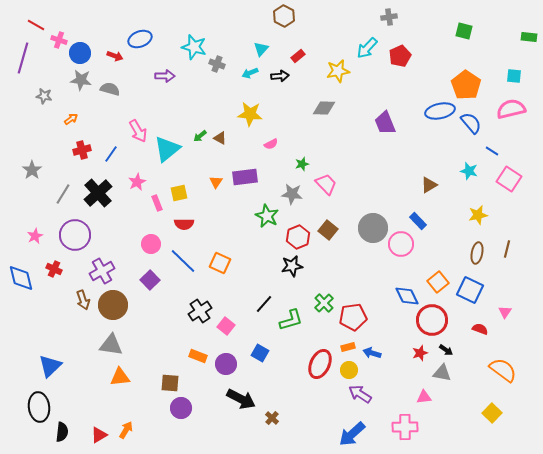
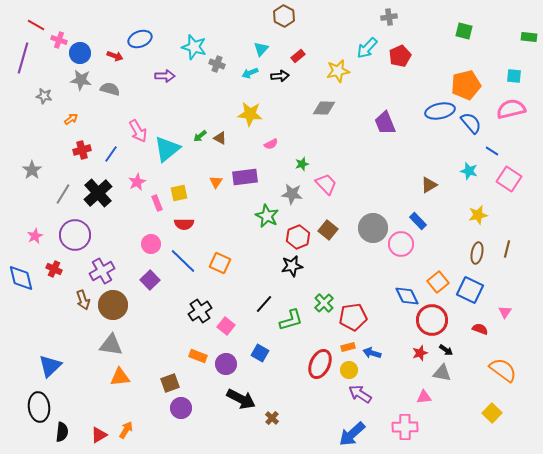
orange pentagon at (466, 85): rotated 24 degrees clockwise
brown square at (170, 383): rotated 24 degrees counterclockwise
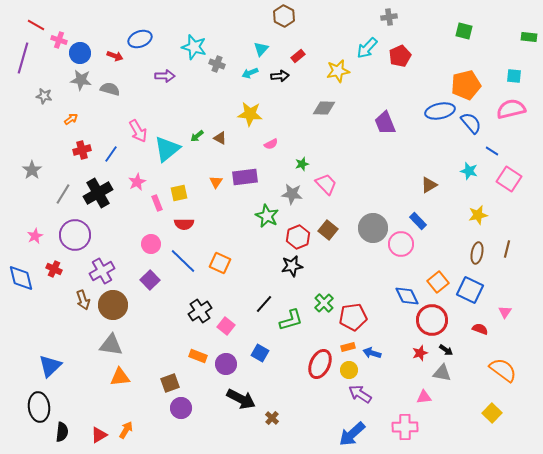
green arrow at (200, 136): moved 3 px left
black cross at (98, 193): rotated 12 degrees clockwise
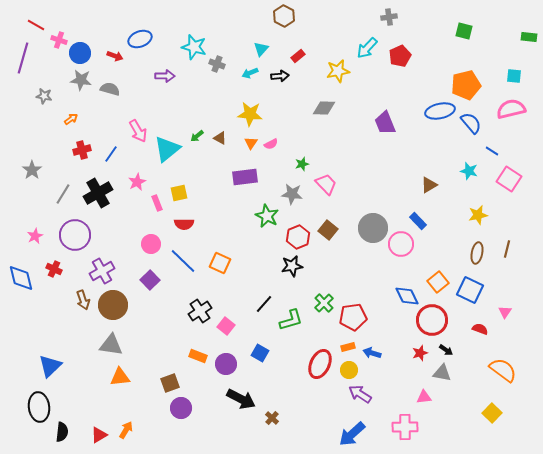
orange triangle at (216, 182): moved 35 px right, 39 px up
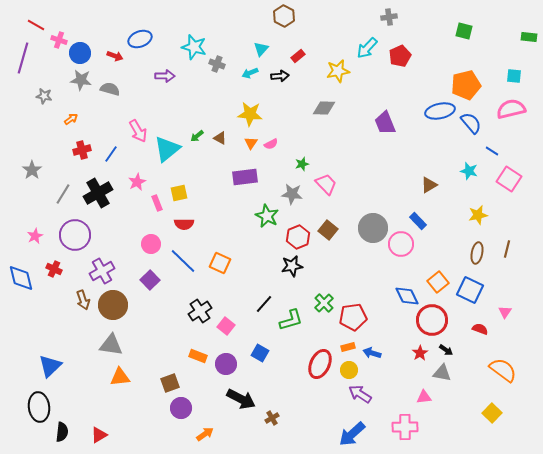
red star at (420, 353): rotated 14 degrees counterclockwise
brown cross at (272, 418): rotated 16 degrees clockwise
orange arrow at (126, 430): moved 79 px right, 4 px down; rotated 24 degrees clockwise
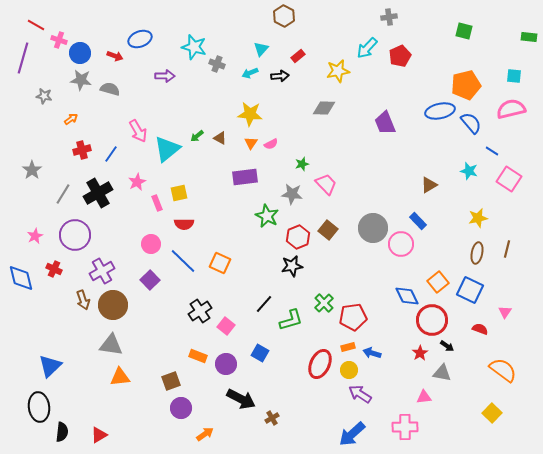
yellow star at (478, 215): moved 3 px down
black arrow at (446, 350): moved 1 px right, 4 px up
brown square at (170, 383): moved 1 px right, 2 px up
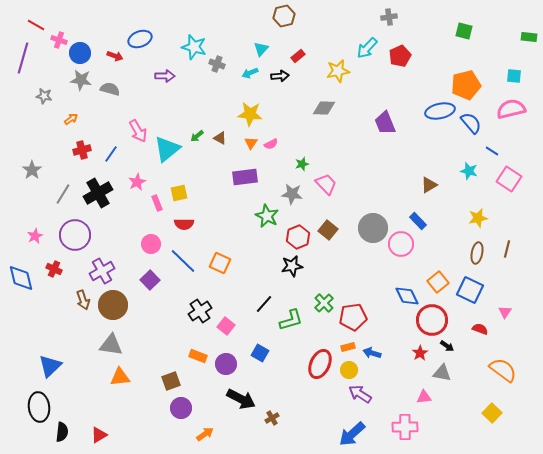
brown hexagon at (284, 16): rotated 20 degrees clockwise
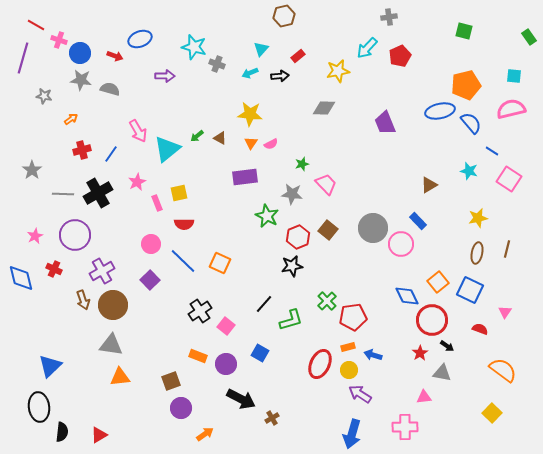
green rectangle at (529, 37): rotated 49 degrees clockwise
gray line at (63, 194): rotated 60 degrees clockwise
green cross at (324, 303): moved 3 px right, 2 px up
blue arrow at (372, 353): moved 1 px right, 2 px down
blue arrow at (352, 434): rotated 32 degrees counterclockwise
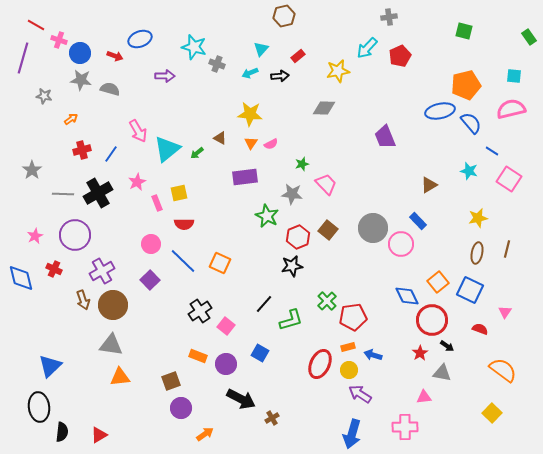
purple trapezoid at (385, 123): moved 14 px down
green arrow at (197, 136): moved 17 px down
